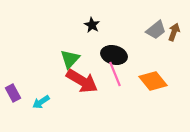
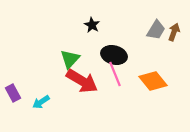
gray trapezoid: rotated 20 degrees counterclockwise
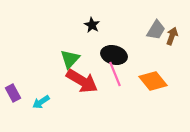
brown arrow: moved 2 px left, 4 px down
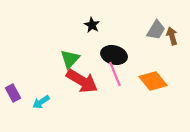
brown arrow: rotated 36 degrees counterclockwise
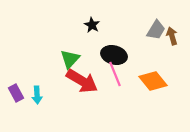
purple rectangle: moved 3 px right
cyan arrow: moved 4 px left, 7 px up; rotated 60 degrees counterclockwise
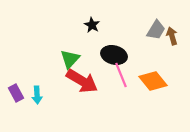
pink line: moved 6 px right, 1 px down
